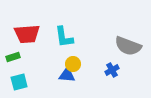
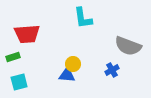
cyan L-shape: moved 19 px right, 19 px up
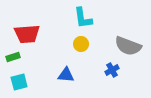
yellow circle: moved 8 px right, 20 px up
blue triangle: moved 1 px left
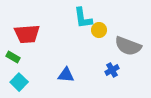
yellow circle: moved 18 px right, 14 px up
green rectangle: rotated 48 degrees clockwise
cyan square: rotated 30 degrees counterclockwise
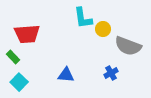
yellow circle: moved 4 px right, 1 px up
green rectangle: rotated 16 degrees clockwise
blue cross: moved 1 px left, 3 px down
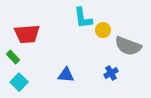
yellow circle: moved 1 px down
